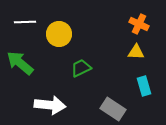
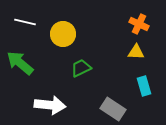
white line: rotated 15 degrees clockwise
yellow circle: moved 4 px right
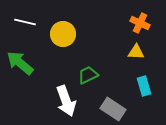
orange cross: moved 1 px right, 1 px up
green trapezoid: moved 7 px right, 7 px down
white arrow: moved 16 px right, 4 px up; rotated 64 degrees clockwise
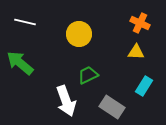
yellow circle: moved 16 px right
cyan rectangle: rotated 48 degrees clockwise
gray rectangle: moved 1 px left, 2 px up
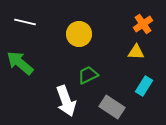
orange cross: moved 3 px right, 1 px down; rotated 30 degrees clockwise
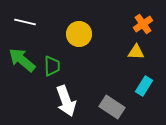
green arrow: moved 2 px right, 3 px up
green trapezoid: moved 36 px left, 9 px up; rotated 115 degrees clockwise
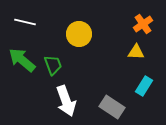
green trapezoid: moved 1 px right, 1 px up; rotated 20 degrees counterclockwise
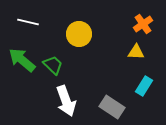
white line: moved 3 px right
green trapezoid: rotated 25 degrees counterclockwise
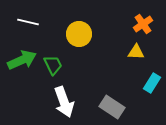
green arrow: rotated 116 degrees clockwise
green trapezoid: rotated 20 degrees clockwise
cyan rectangle: moved 8 px right, 3 px up
white arrow: moved 2 px left, 1 px down
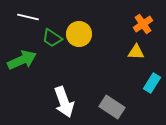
white line: moved 5 px up
green trapezoid: moved 1 px left, 27 px up; rotated 150 degrees clockwise
